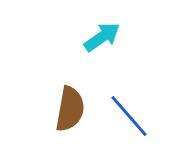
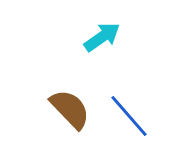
brown semicircle: rotated 54 degrees counterclockwise
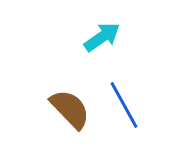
blue line: moved 5 px left, 11 px up; rotated 12 degrees clockwise
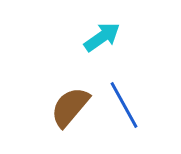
brown semicircle: moved 2 px up; rotated 96 degrees counterclockwise
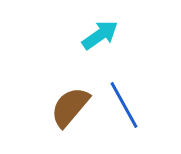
cyan arrow: moved 2 px left, 2 px up
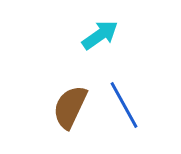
brown semicircle: rotated 15 degrees counterclockwise
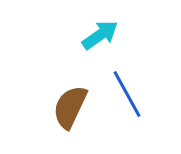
blue line: moved 3 px right, 11 px up
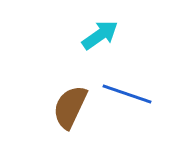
blue line: rotated 42 degrees counterclockwise
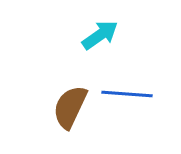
blue line: rotated 15 degrees counterclockwise
